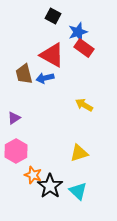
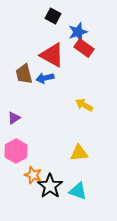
yellow triangle: rotated 12 degrees clockwise
cyan triangle: rotated 24 degrees counterclockwise
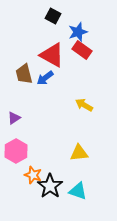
red rectangle: moved 2 px left, 2 px down
blue arrow: rotated 24 degrees counterclockwise
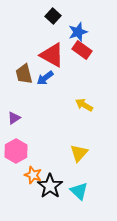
black square: rotated 14 degrees clockwise
yellow triangle: rotated 42 degrees counterclockwise
cyan triangle: moved 1 px right; rotated 24 degrees clockwise
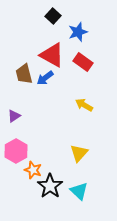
red rectangle: moved 1 px right, 12 px down
purple triangle: moved 2 px up
orange star: moved 5 px up
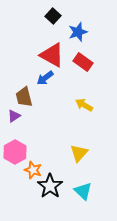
brown trapezoid: moved 23 px down
pink hexagon: moved 1 px left, 1 px down
cyan triangle: moved 4 px right
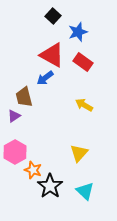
cyan triangle: moved 2 px right
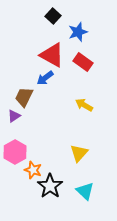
brown trapezoid: rotated 40 degrees clockwise
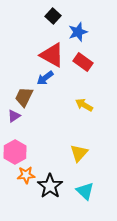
orange star: moved 7 px left, 5 px down; rotated 24 degrees counterclockwise
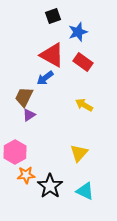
black square: rotated 28 degrees clockwise
purple triangle: moved 15 px right, 1 px up
cyan triangle: rotated 18 degrees counterclockwise
